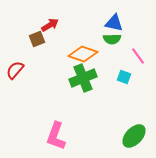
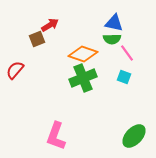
pink line: moved 11 px left, 3 px up
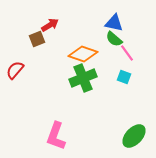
green semicircle: moved 2 px right; rotated 42 degrees clockwise
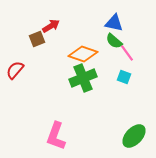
red arrow: moved 1 px right, 1 px down
green semicircle: moved 2 px down
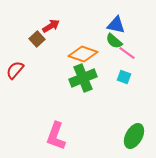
blue triangle: moved 2 px right, 2 px down
brown square: rotated 21 degrees counterclockwise
pink line: rotated 18 degrees counterclockwise
green ellipse: rotated 15 degrees counterclockwise
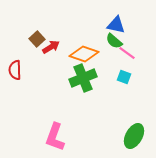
red arrow: moved 21 px down
orange diamond: moved 1 px right
red semicircle: rotated 42 degrees counterclockwise
pink L-shape: moved 1 px left, 1 px down
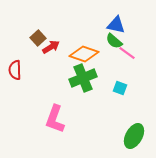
brown square: moved 1 px right, 1 px up
cyan square: moved 4 px left, 11 px down
pink L-shape: moved 18 px up
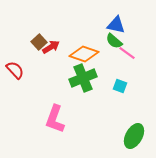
brown square: moved 1 px right, 4 px down
red semicircle: rotated 138 degrees clockwise
cyan square: moved 2 px up
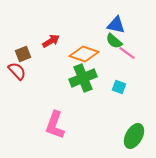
brown square: moved 16 px left, 12 px down; rotated 21 degrees clockwise
red arrow: moved 6 px up
red semicircle: moved 2 px right, 1 px down
cyan square: moved 1 px left, 1 px down
pink L-shape: moved 6 px down
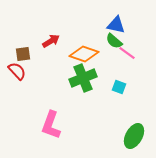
brown square: rotated 14 degrees clockwise
pink L-shape: moved 4 px left
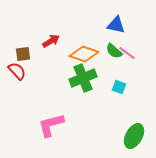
green semicircle: moved 10 px down
pink L-shape: rotated 56 degrees clockwise
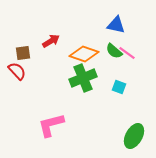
brown square: moved 1 px up
